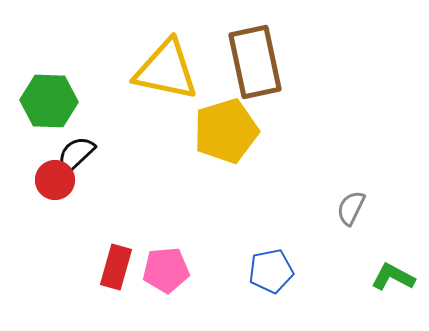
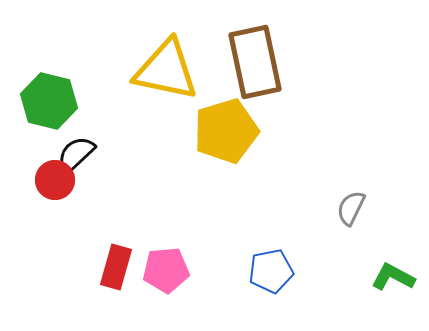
green hexagon: rotated 12 degrees clockwise
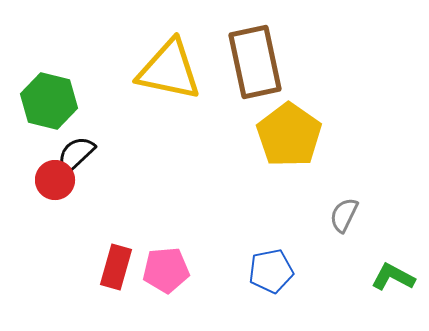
yellow triangle: moved 3 px right
yellow pentagon: moved 63 px right, 4 px down; rotated 20 degrees counterclockwise
gray semicircle: moved 7 px left, 7 px down
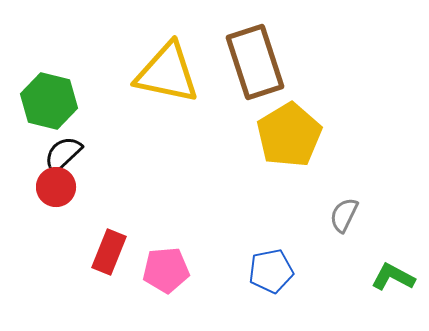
brown rectangle: rotated 6 degrees counterclockwise
yellow triangle: moved 2 px left, 3 px down
yellow pentagon: rotated 6 degrees clockwise
black semicircle: moved 13 px left
red circle: moved 1 px right, 7 px down
red rectangle: moved 7 px left, 15 px up; rotated 6 degrees clockwise
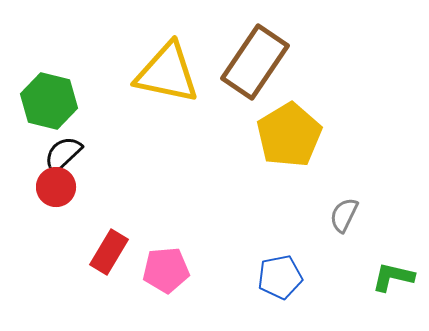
brown rectangle: rotated 52 degrees clockwise
red rectangle: rotated 9 degrees clockwise
blue pentagon: moved 9 px right, 6 px down
green L-shape: rotated 15 degrees counterclockwise
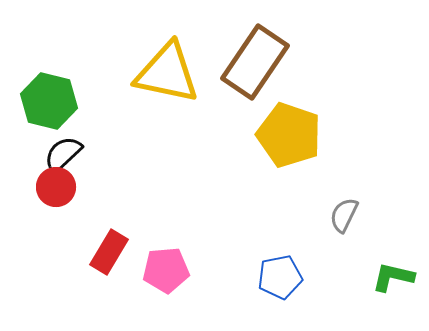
yellow pentagon: rotated 22 degrees counterclockwise
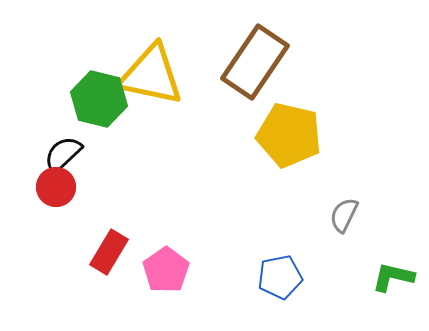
yellow triangle: moved 16 px left, 2 px down
green hexagon: moved 50 px right, 2 px up
yellow pentagon: rotated 6 degrees counterclockwise
pink pentagon: rotated 30 degrees counterclockwise
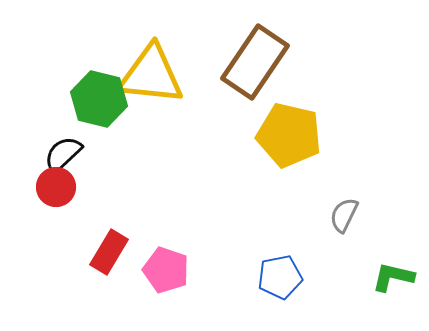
yellow triangle: rotated 6 degrees counterclockwise
pink pentagon: rotated 18 degrees counterclockwise
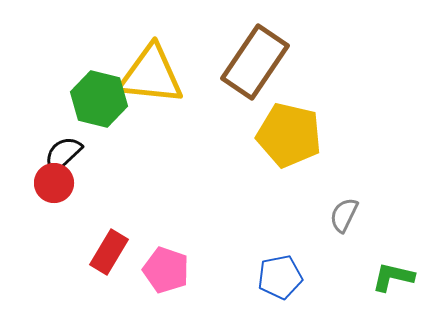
red circle: moved 2 px left, 4 px up
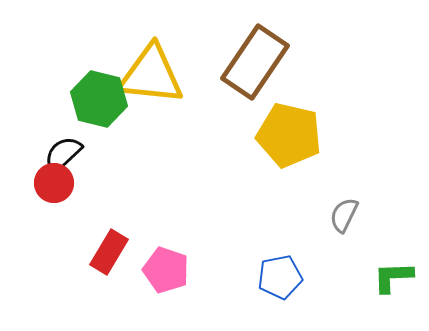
green L-shape: rotated 15 degrees counterclockwise
